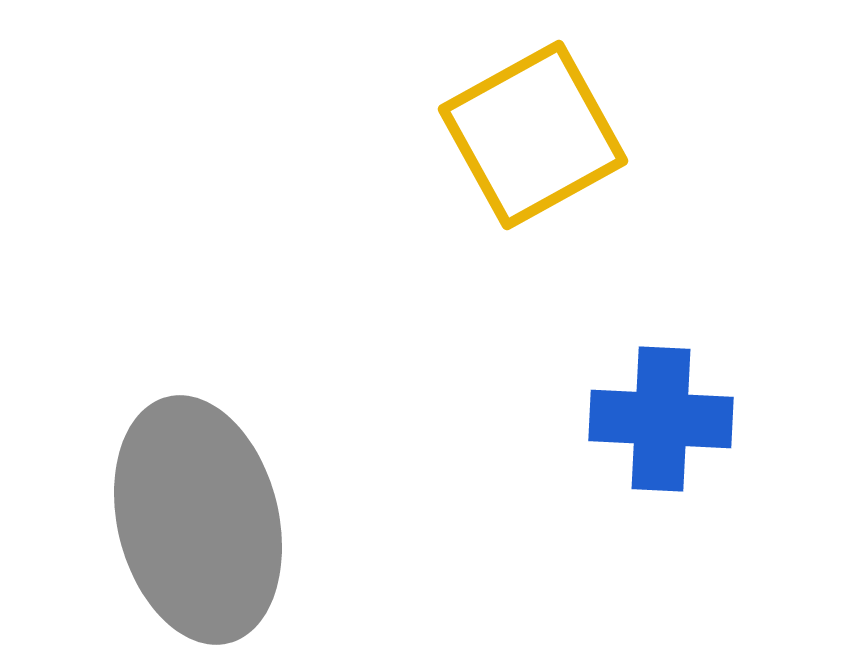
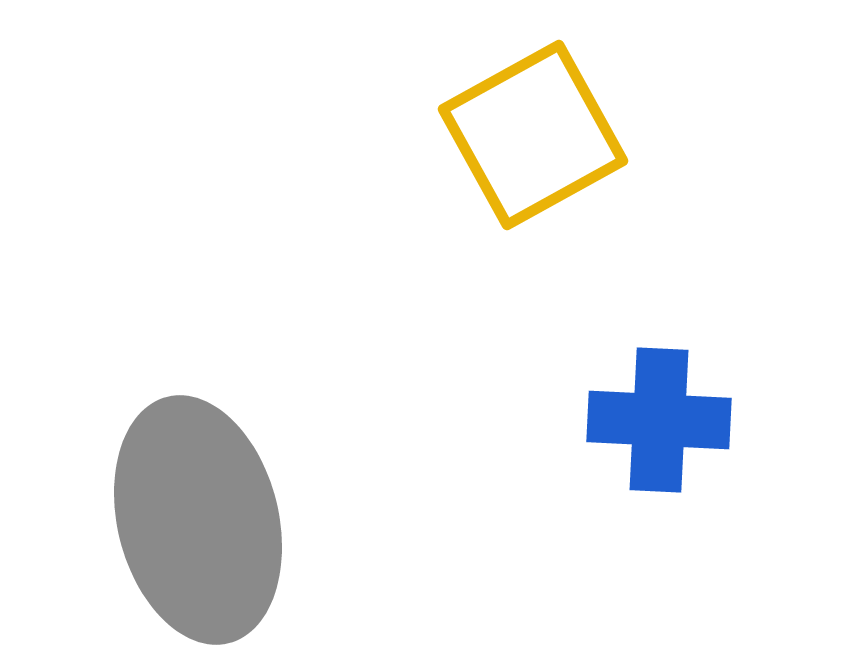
blue cross: moved 2 px left, 1 px down
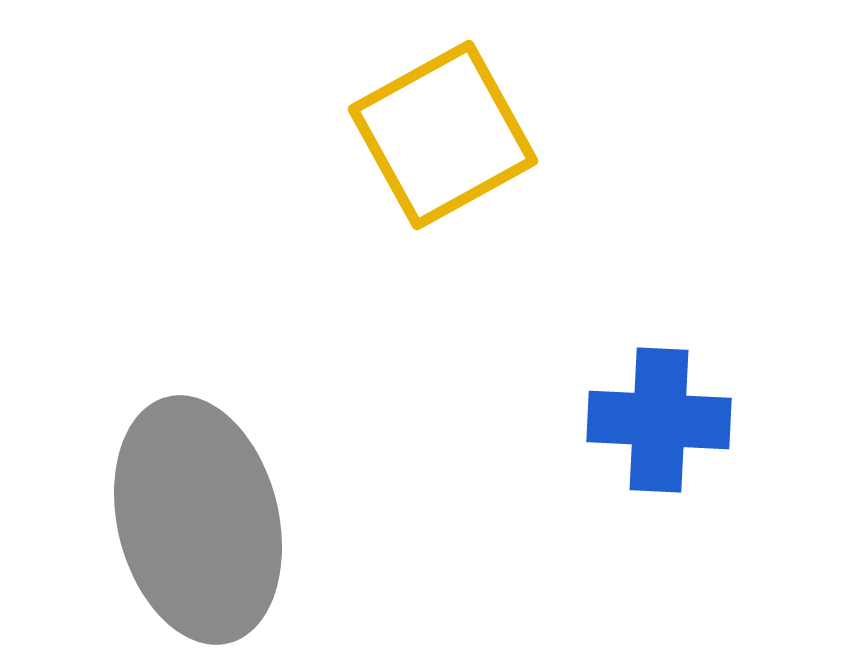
yellow square: moved 90 px left
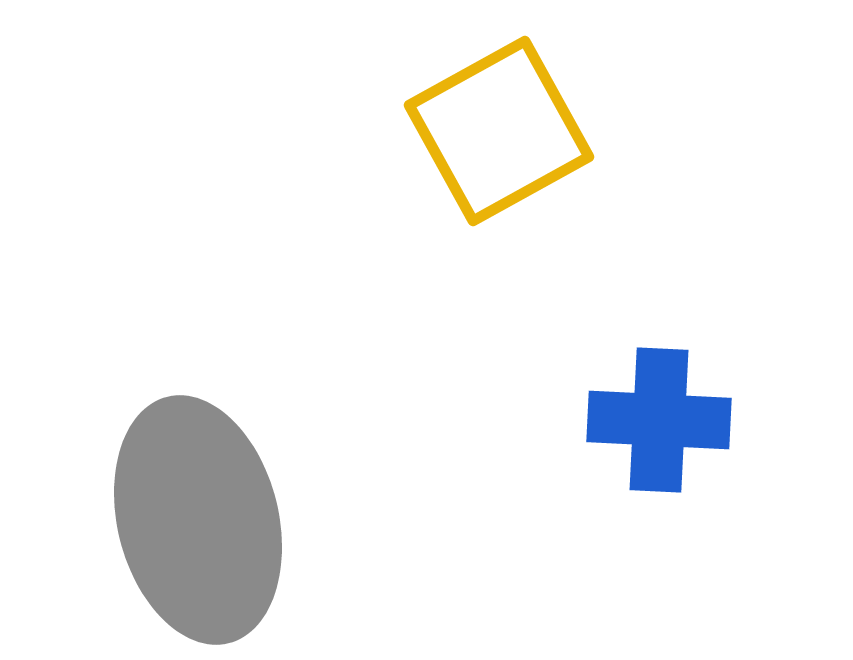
yellow square: moved 56 px right, 4 px up
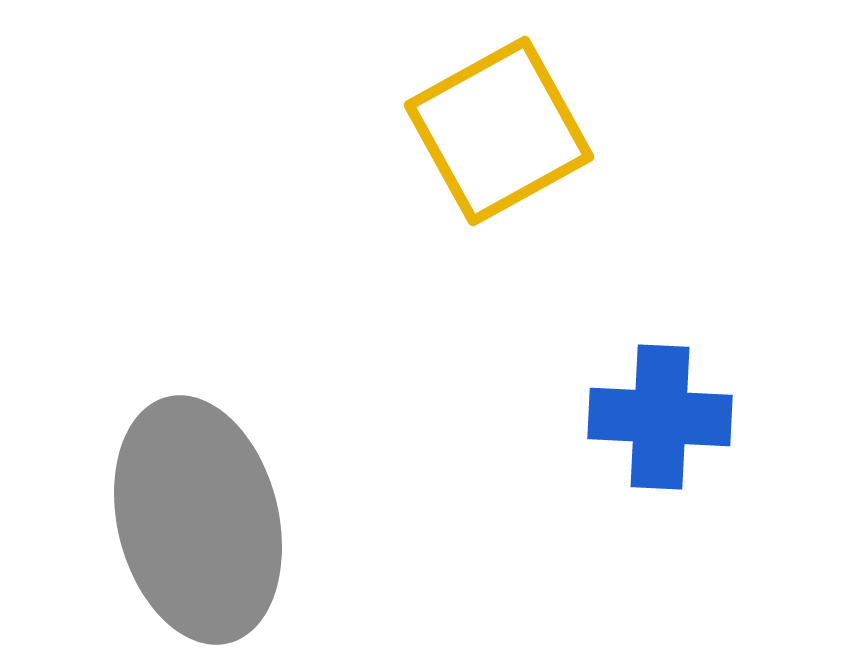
blue cross: moved 1 px right, 3 px up
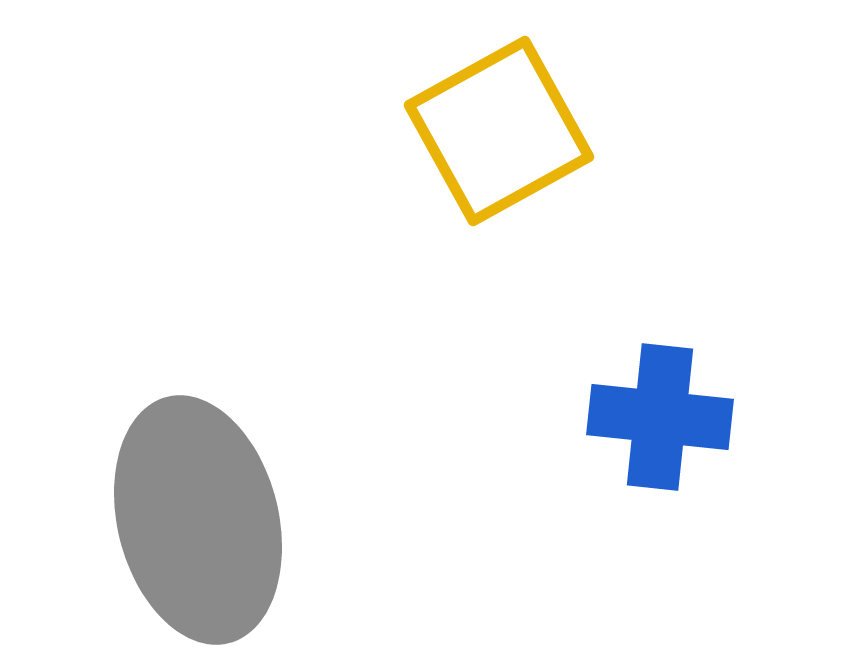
blue cross: rotated 3 degrees clockwise
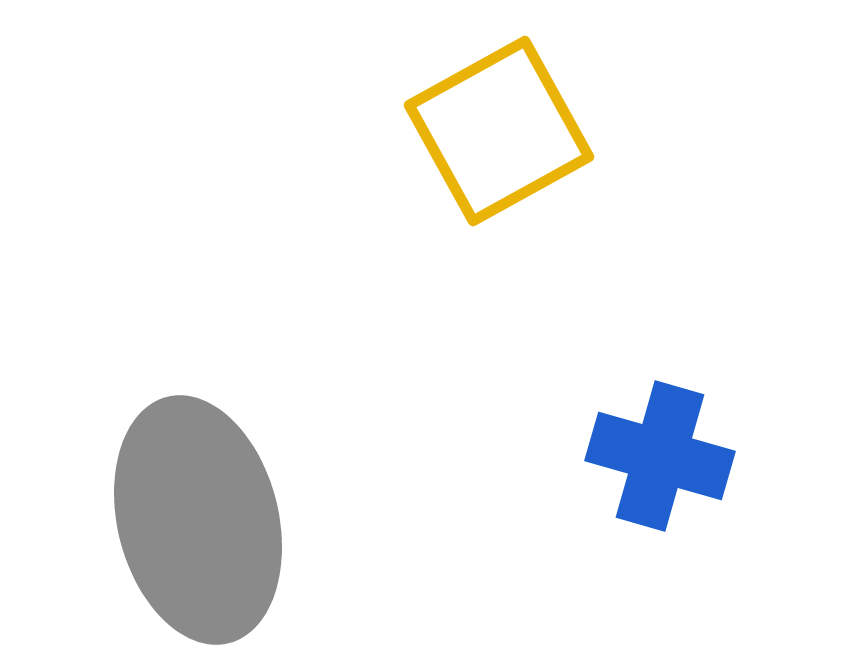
blue cross: moved 39 px down; rotated 10 degrees clockwise
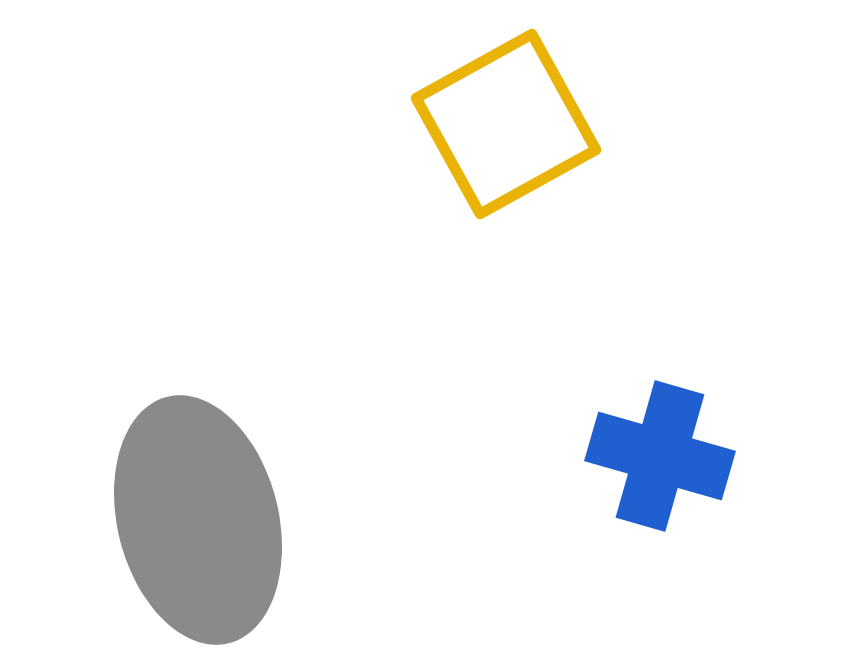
yellow square: moved 7 px right, 7 px up
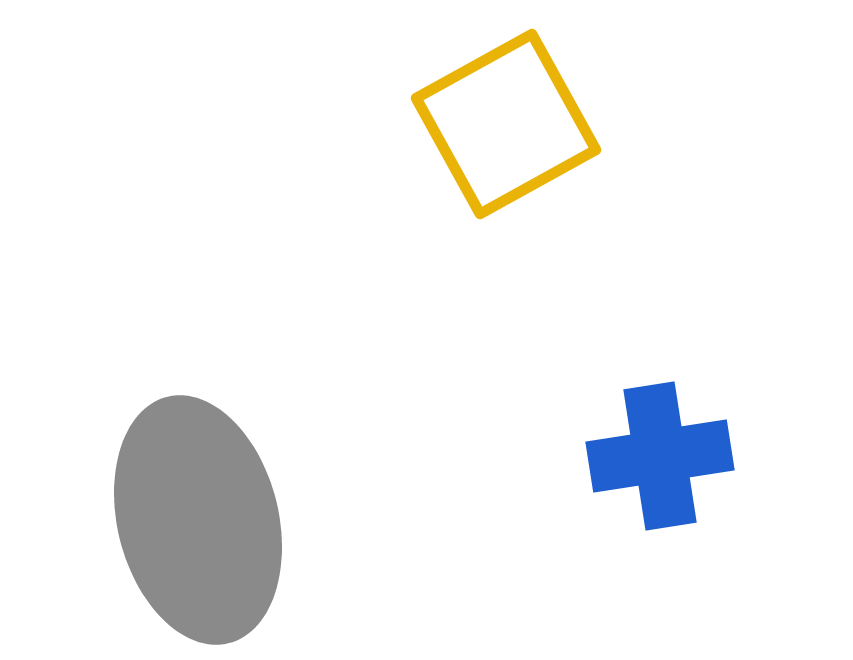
blue cross: rotated 25 degrees counterclockwise
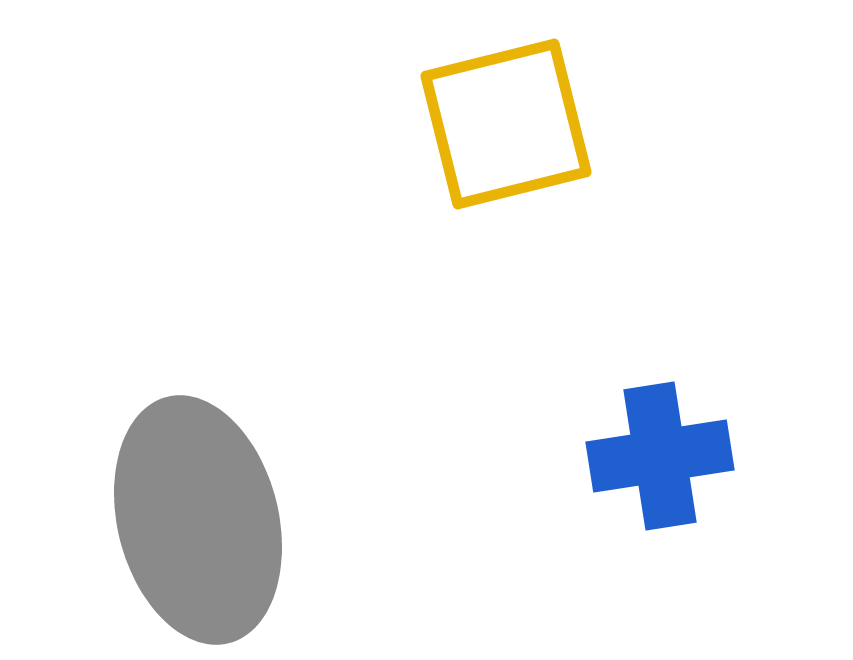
yellow square: rotated 15 degrees clockwise
